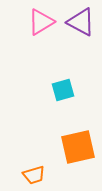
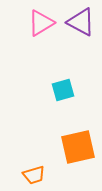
pink triangle: moved 1 px down
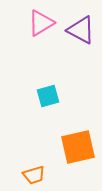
purple triangle: moved 8 px down
cyan square: moved 15 px left, 6 px down
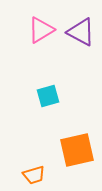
pink triangle: moved 7 px down
purple triangle: moved 2 px down
orange square: moved 1 px left, 3 px down
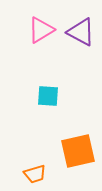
cyan square: rotated 20 degrees clockwise
orange square: moved 1 px right, 1 px down
orange trapezoid: moved 1 px right, 1 px up
